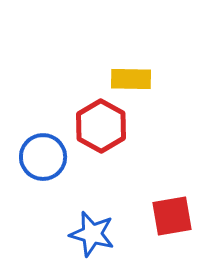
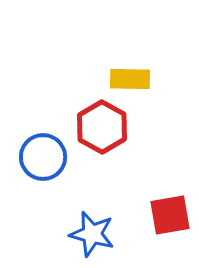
yellow rectangle: moved 1 px left
red hexagon: moved 1 px right, 1 px down
red square: moved 2 px left, 1 px up
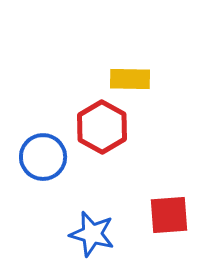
red square: moved 1 px left; rotated 6 degrees clockwise
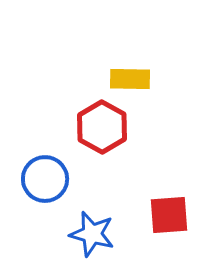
blue circle: moved 2 px right, 22 px down
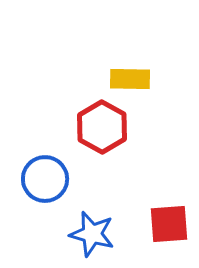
red square: moved 9 px down
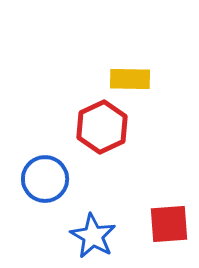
red hexagon: rotated 6 degrees clockwise
blue star: moved 1 px right, 2 px down; rotated 15 degrees clockwise
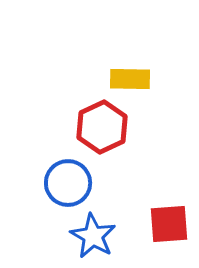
blue circle: moved 23 px right, 4 px down
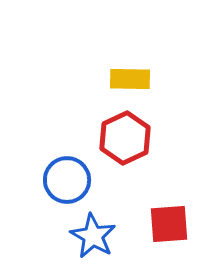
red hexagon: moved 23 px right, 11 px down
blue circle: moved 1 px left, 3 px up
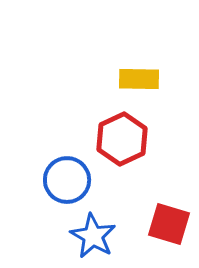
yellow rectangle: moved 9 px right
red hexagon: moved 3 px left, 1 px down
red square: rotated 21 degrees clockwise
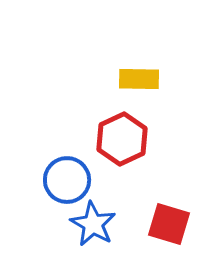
blue star: moved 12 px up
